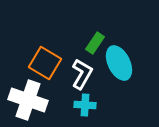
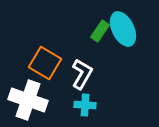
green rectangle: moved 5 px right, 12 px up
cyan ellipse: moved 4 px right, 34 px up
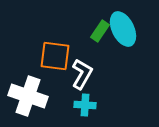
orange square: moved 10 px right, 7 px up; rotated 24 degrees counterclockwise
white cross: moved 4 px up
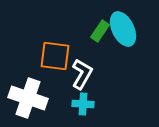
white cross: moved 2 px down
cyan cross: moved 2 px left, 1 px up
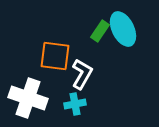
cyan cross: moved 8 px left; rotated 15 degrees counterclockwise
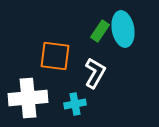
cyan ellipse: rotated 16 degrees clockwise
white L-shape: moved 13 px right, 1 px up
white cross: rotated 24 degrees counterclockwise
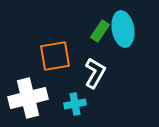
orange square: rotated 16 degrees counterclockwise
white cross: rotated 9 degrees counterclockwise
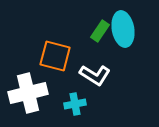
orange square: rotated 24 degrees clockwise
white L-shape: moved 2 px down; rotated 92 degrees clockwise
white cross: moved 5 px up
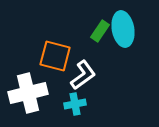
white L-shape: moved 12 px left; rotated 68 degrees counterclockwise
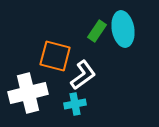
green rectangle: moved 3 px left
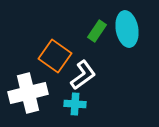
cyan ellipse: moved 4 px right
orange square: rotated 20 degrees clockwise
cyan cross: rotated 15 degrees clockwise
